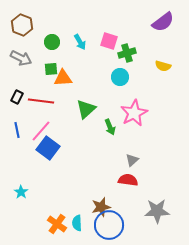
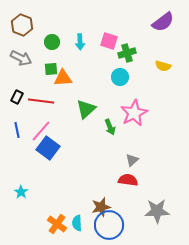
cyan arrow: rotated 28 degrees clockwise
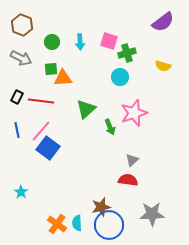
pink star: rotated 8 degrees clockwise
gray star: moved 5 px left, 3 px down
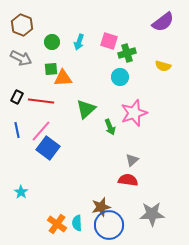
cyan arrow: moved 1 px left; rotated 21 degrees clockwise
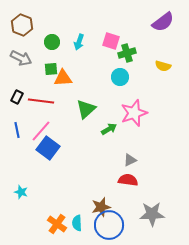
pink square: moved 2 px right
green arrow: moved 1 px left, 2 px down; rotated 98 degrees counterclockwise
gray triangle: moved 2 px left; rotated 16 degrees clockwise
cyan star: rotated 16 degrees counterclockwise
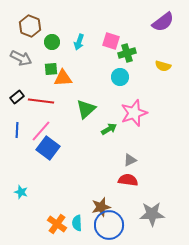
brown hexagon: moved 8 px right, 1 px down
black rectangle: rotated 24 degrees clockwise
blue line: rotated 14 degrees clockwise
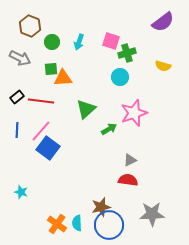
gray arrow: moved 1 px left
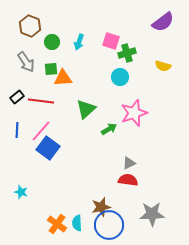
gray arrow: moved 6 px right, 4 px down; rotated 30 degrees clockwise
gray triangle: moved 1 px left, 3 px down
